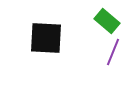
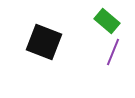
black square: moved 2 px left, 4 px down; rotated 18 degrees clockwise
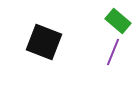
green rectangle: moved 11 px right
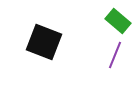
purple line: moved 2 px right, 3 px down
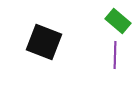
purple line: rotated 20 degrees counterclockwise
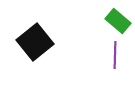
black square: moved 9 px left; rotated 30 degrees clockwise
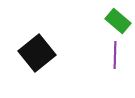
black square: moved 2 px right, 11 px down
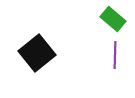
green rectangle: moved 5 px left, 2 px up
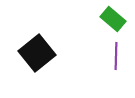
purple line: moved 1 px right, 1 px down
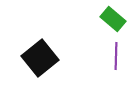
black square: moved 3 px right, 5 px down
